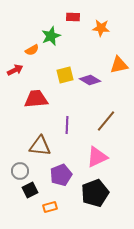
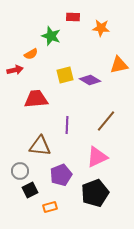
green star: rotated 30 degrees counterclockwise
orange semicircle: moved 1 px left, 4 px down
red arrow: rotated 14 degrees clockwise
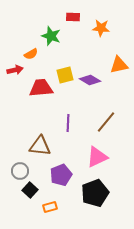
red trapezoid: moved 5 px right, 11 px up
brown line: moved 1 px down
purple line: moved 1 px right, 2 px up
black square: rotated 21 degrees counterclockwise
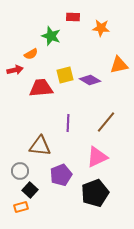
orange rectangle: moved 29 px left
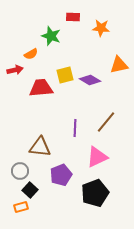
purple line: moved 7 px right, 5 px down
brown triangle: moved 1 px down
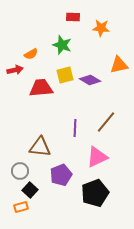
green star: moved 11 px right, 9 px down
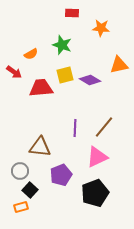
red rectangle: moved 1 px left, 4 px up
red arrow: moved 1 px left, 2 px down; rotated 49 degrees clockwise
brown line: moved 2 px left, 5 px down
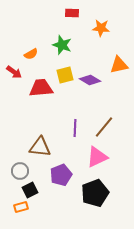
black square: rotated 21 degrees clockwise
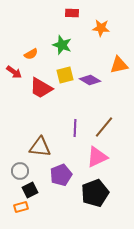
red trapezoid: rotated 145 degrees counterclockwise
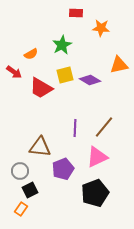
red rectangle: moved 4 px right
green star: rotated 24 degrees clockwise
purple pentagon: moved 2 px right, 6 px up
orange rectangle: moved 2 px down; rotated 40 degrees counterclockwise
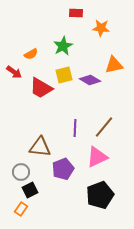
green star: moved 1 px right, 1 px down
orange triangle: moved 5 px left
yellow square: moved 1 px left
gray circle: moved 1 px right, 1 px down
black pentagon: moved 5 px right, 2 px down
